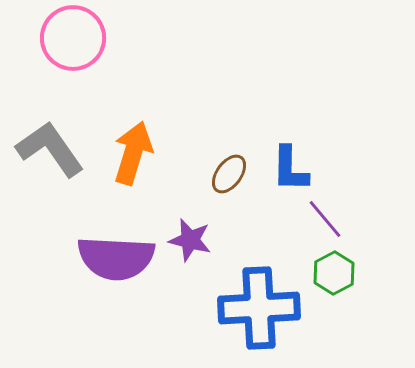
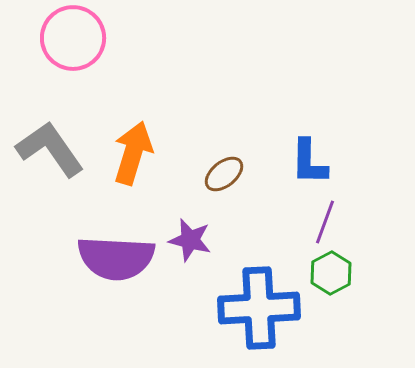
blue L-shape: moved 19 px right, 7 px up
brown ellipse: moved 5 px left; rotated 15 degrees clockwise
purple line: moved 3 px down; rotated 60 degrees clockwise
green hexagon: moved 3 px left
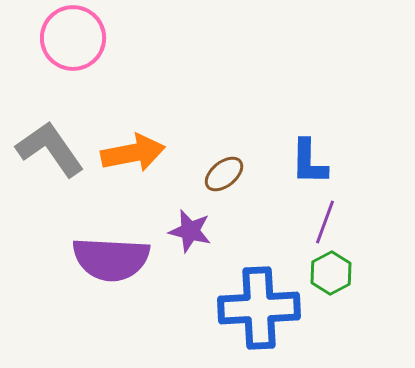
orange arrow: rotated 62 degrees clockwise
purple star: moved 9 px up
purple semicircle: moved 5 px left, 1 px down
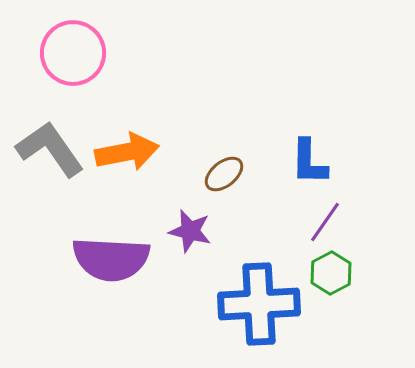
pink circle: moved 15 px down
orange arrow: moved 6 px left, 1 px up
purple line: rotated 15 degrees clockwise
blue cross: moved 4 px up
